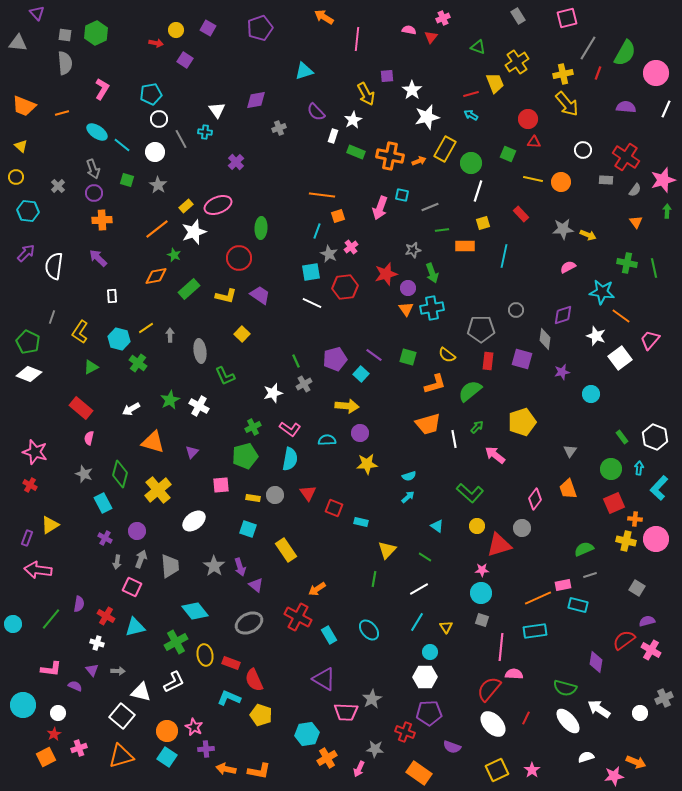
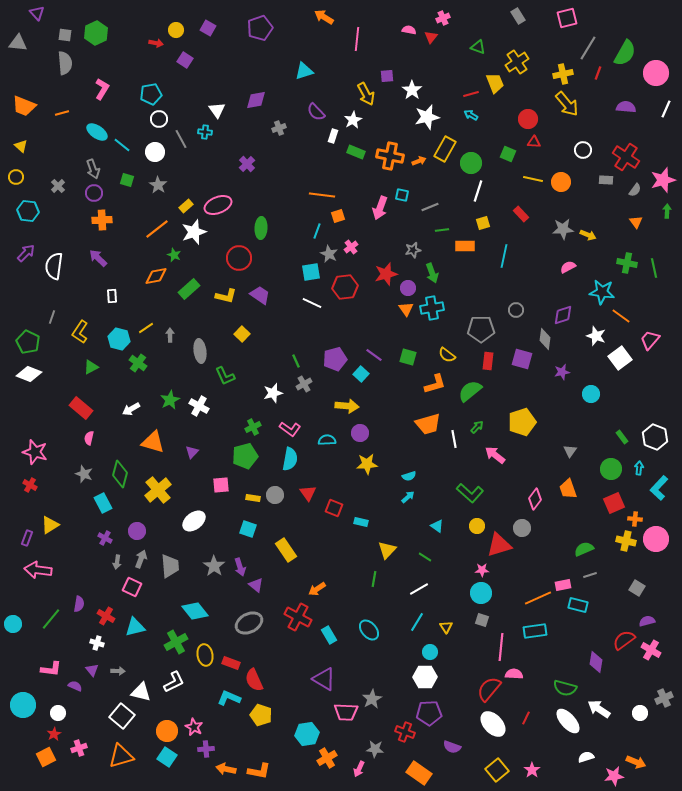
purple cross at (236, 162): moved 11 px right, 2 px down
yellow square at (497, 770): rotated 15 degrees counterclockwise
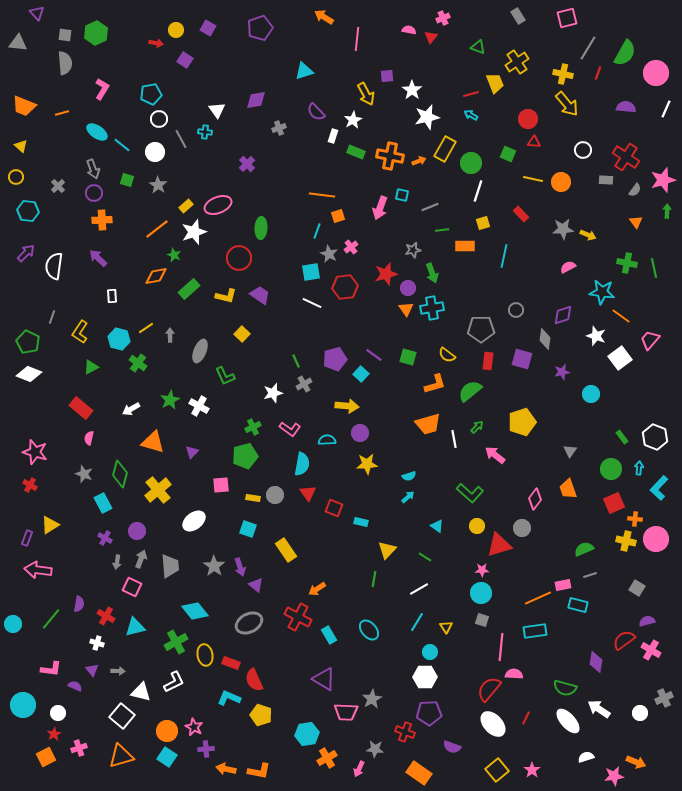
yellow cross at (563, 74): rotated 24 degrees clockwise
gray ellipse at (200, 351): rotated 30 degrees clockwise
cyan semicircle at (290, 459): moved 12 px right, 5 px down
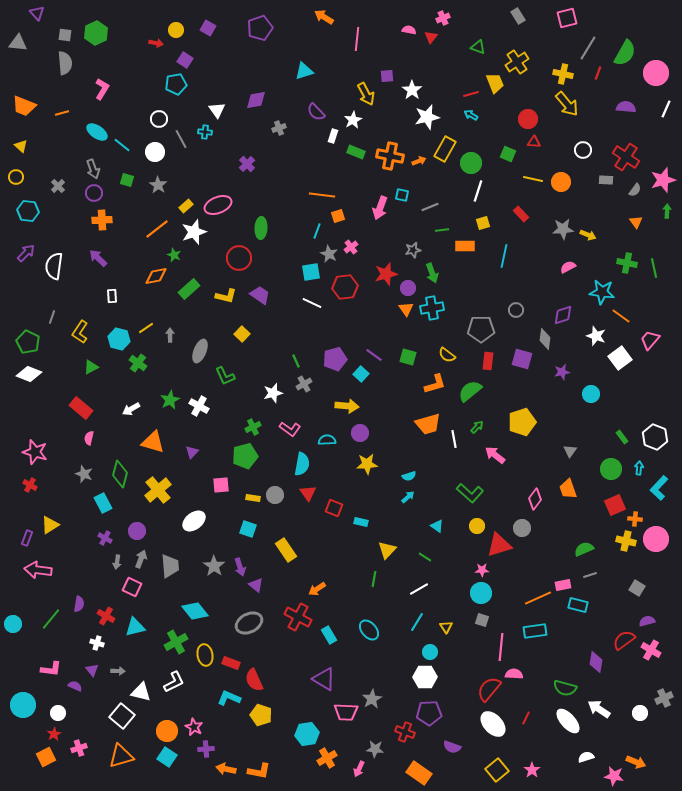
cyan pentagon at (151, 94): moved 25 px right, 10 px up
red square at (614, 503): moved 1 px right, 2 px down
pink star at (614, 776): rotated 18 degrees clockwise
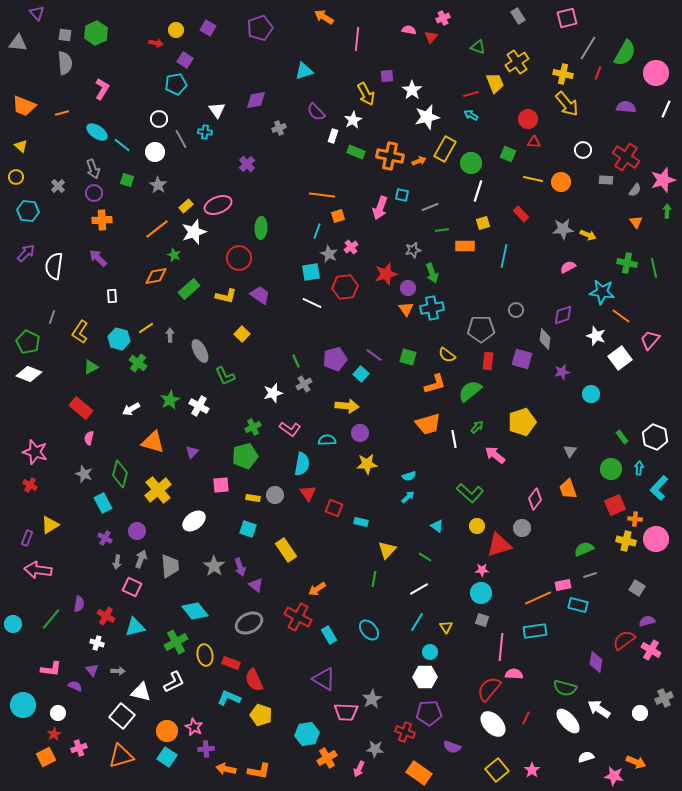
gray ellipse at (200, 351): rotated 50 degrees counterclockwise
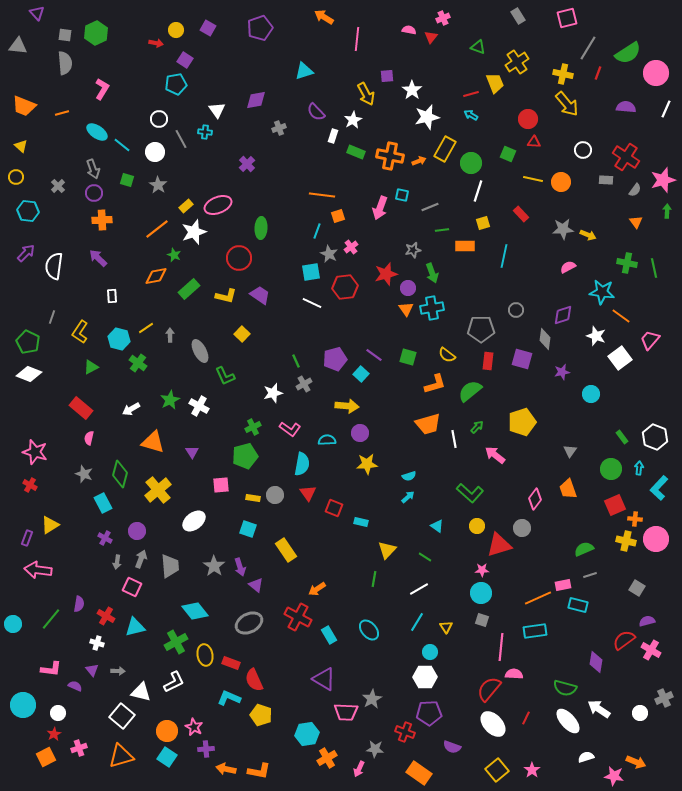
gray triangle at (18, 43): moved 3 px down
green semicircle at (625, 53): moved 3 px right; rotated 28 degrees clockwise
purple triangle at (192, 452): rotated 16 degrees counterclockwise
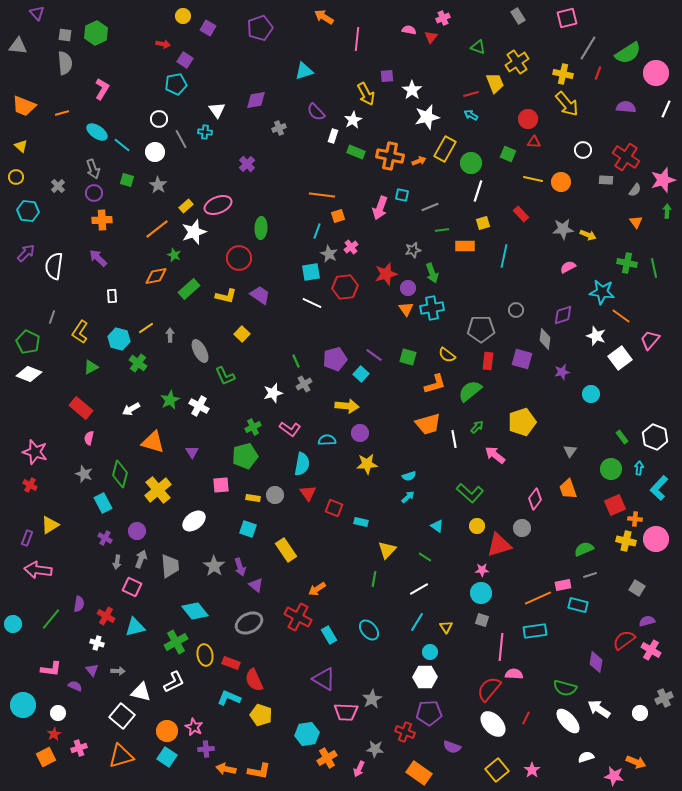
yellow circle at (176, 30): moved 7 px right, 14 px up
red arrow at (156, 43): moved 7 px right, 1 px down
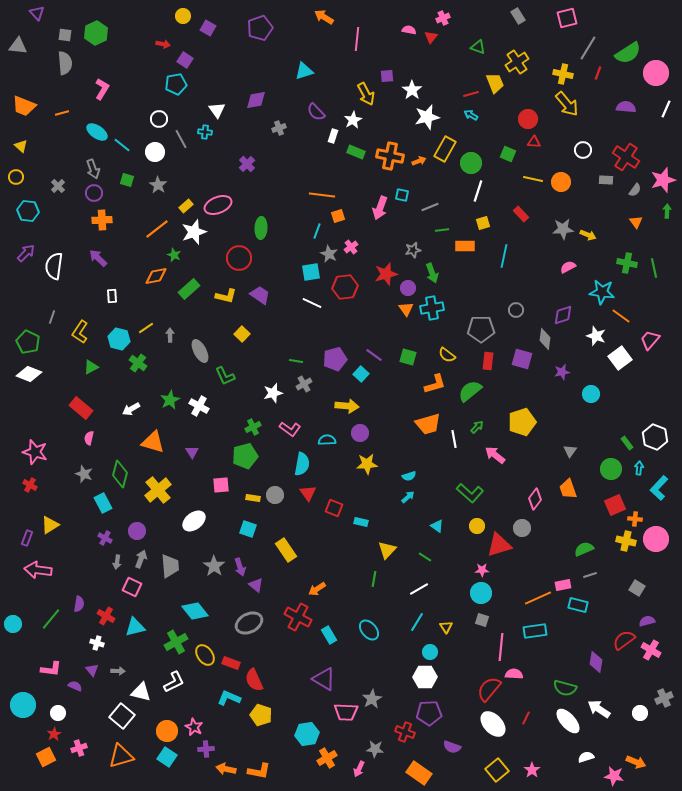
green line at (296, 361): rotated 56 degrees counterclockwise
green rectangle at (622, 437): moved 5 px right, 6 px down
yellow ellipse at (205, 655): rotated 25 degrees counterclockwise
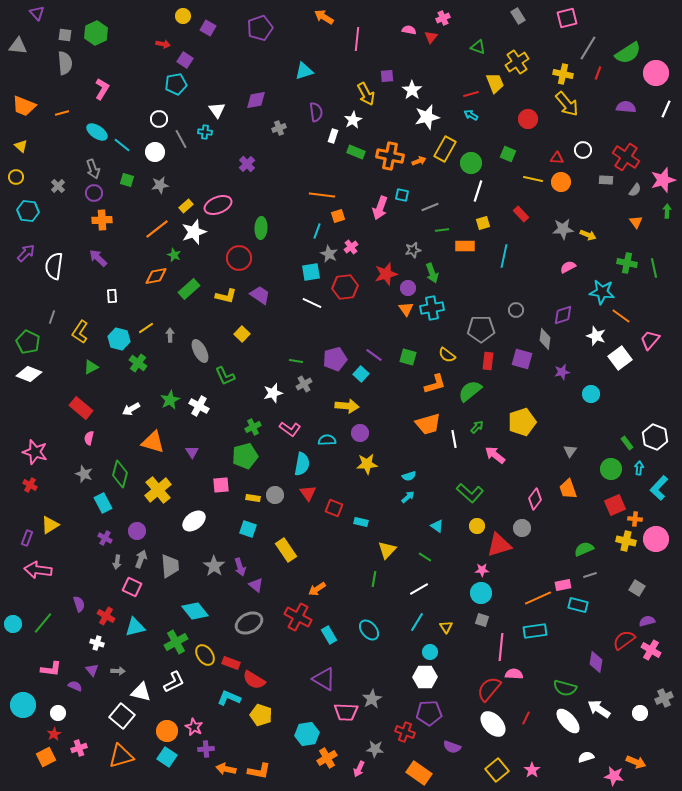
purple semicircle at (316, 112): rotated 144 degrees counterclockwise
red triangle at (534, 142): moved 23 px right, 16 px down
gray star at (158, 185): moved 2 px right; rotated 30 degrees clockwise
purple semicircle at (79, 604): rotated 28 degrees counterclockwise
green line at (51, 619): moved 8 px left, 4 px down
red semicircle at (254, 680): rotated 35 degrees counterclockwise
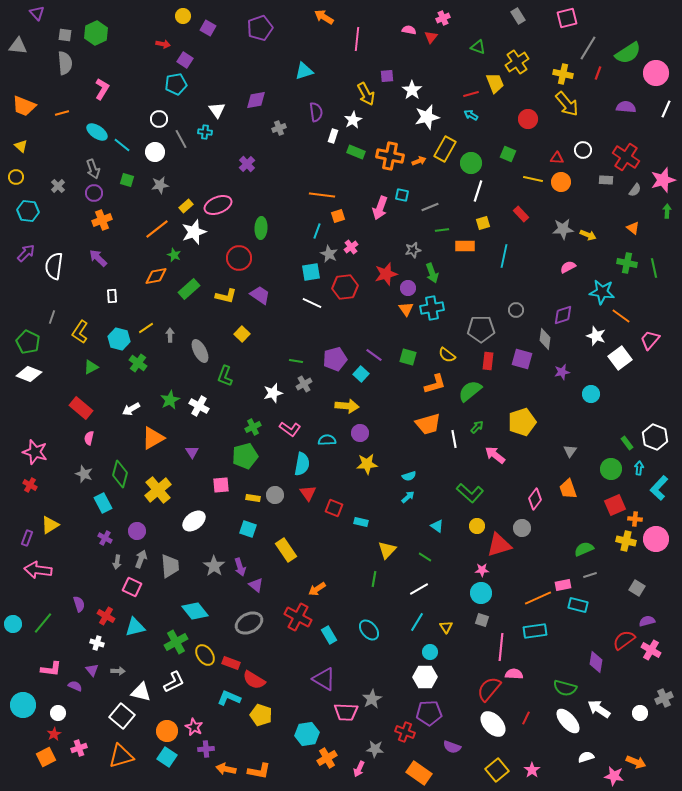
orange cross at (102, 220): rotated 18 degrees counterclockwise
orange triangle at (636, 222): moved 3 px left, 6 px down; rotated 16 degrees counterclockwise
green L-shape at (225, 376): rotated 45 degrees clockwise
orange triangle at (153, 442): moved 4 px up; rotated 45 degrees counterclockwise
